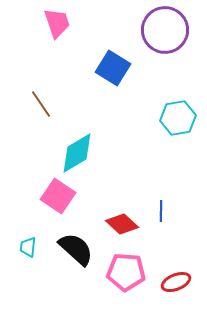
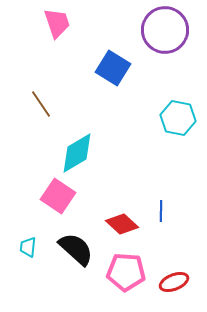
cyan hexagon: rotated 20 degrees clockwise
red ellipse: moved 2 px left
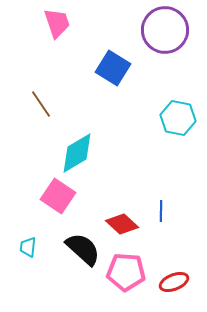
black semicircle: moved 7 px right
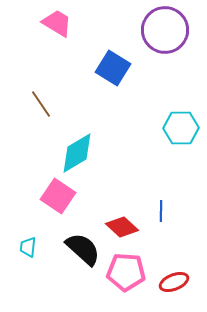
pink trapezoid: rotated 40 degrees counterclockwise
cyan hexagon: moved 3 px right, 10 px down; rotated 12 degrees counterclockwise
red diamond: moved 3 px down
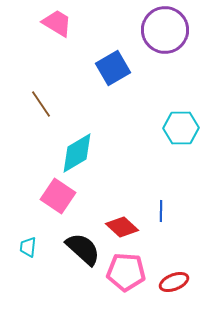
blue square: rotated 28 degrees clockwise
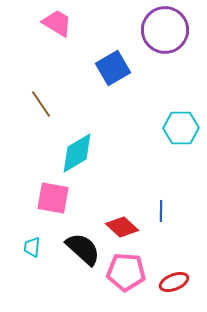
pink square: moved 5 px left, 2 px down; rotated 24 degrees counterclockwise
cyan trapezoid: moved 4 px right
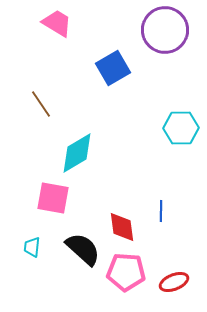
red diamond: rotated 40 degrees clockwise
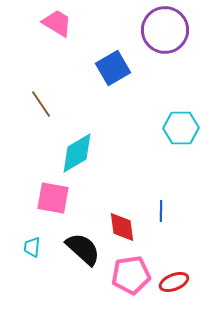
pink pentagon: moved 5 px right, 3 px down; rotated 12 degrees counterclockwise
